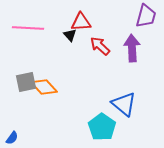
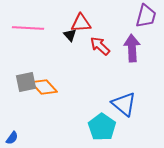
red triangle: moved 1 px down
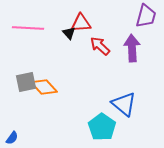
black triangle: moved 1 px left, 2 px up
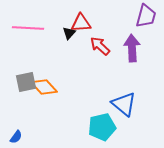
black triangle: rotated 24 degrees clockwise
cyan pentagon: rotated 24 degrees clockwise
blue semicircle: moved 4 px right, 1 px up
